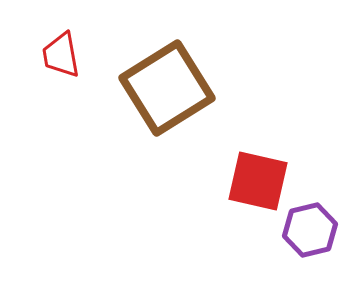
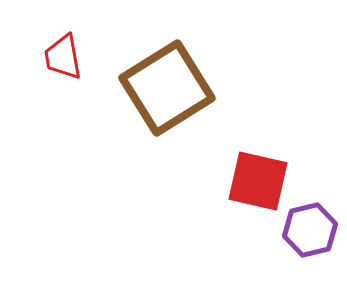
red trapezoid: moved 2 px right, 2 px down
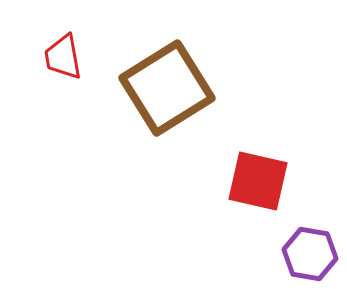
purple hexagon: moved 24 px down; rotated 24 degrees clockwise
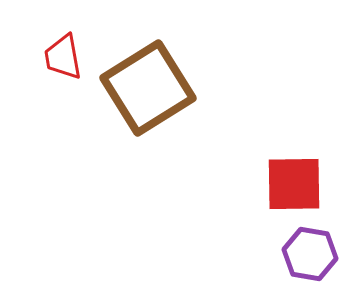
brown square: moved 19 px left
red square: moved 36 px right, 3 px down; rotated 14 degrees counterclockwise
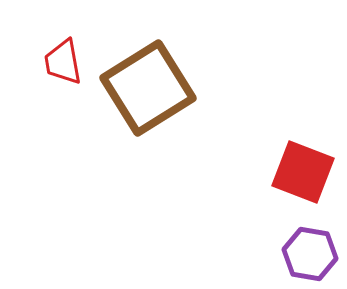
red trapezoid: moved 5 px down
red square: moved 9 px right, 12 px up; rotated 22 degrees clockwise
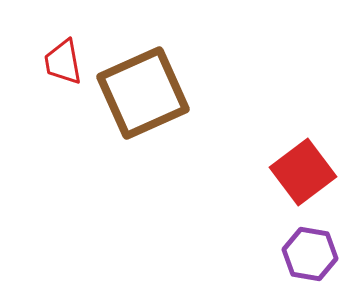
brown square: moved 5 px left, 5 px down; rotated 8 degrees clockwise
red square: rotated 32 degrees clockwise
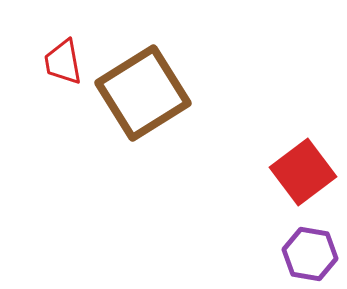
brown square: rotated 8 degrees counterclockwise
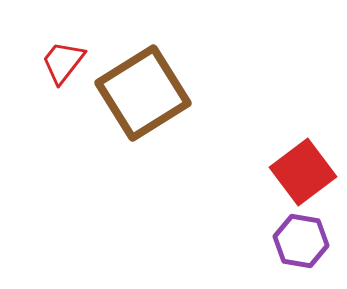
red trapezoid: rotated 48 degrees clockwise
purple hexagon: moved 9 px left, 13 px up
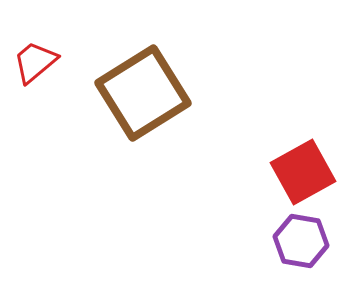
red trapezoid: moved 28 px left; rotated 12 degrees clockwise
red square: rotated 8 degrees clockwise
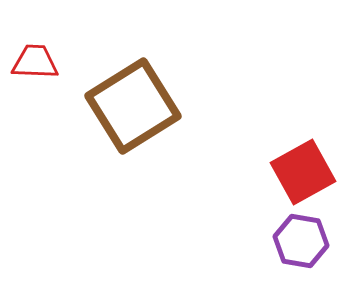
red trapezoid: rotated 42 degrees clockwise
brown square: moved 10 px left, 13 px down
